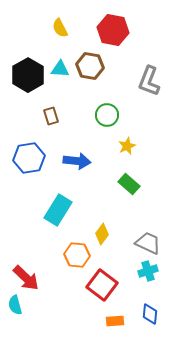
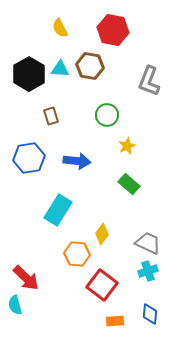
black hexagon: moved 1 px right, 1 px up
orange hexagon: moved 1 px up
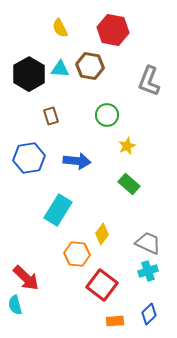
blue diamond: moved 1 px left; rotated 40 degrees clockwise
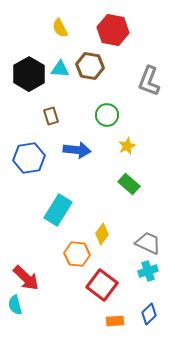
blue arrow: moved 11 px up
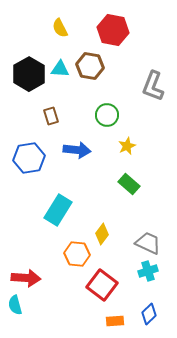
gray L-shape: moved 4 px right, 5 px down
red arrow: rotated 40 degrees counterclockwise
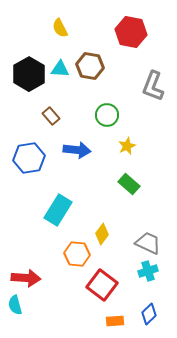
red hexagon: moved 18 px right, 2 px down
brown rectangle: rotated 24 degrees counterclockwise
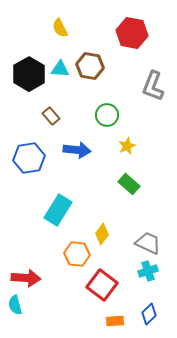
red hexagon: moved 1 px right, 1 px down
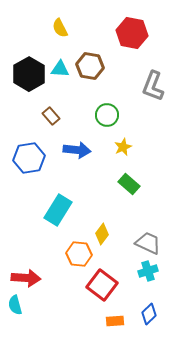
yellow star: moved 4 px left, 1 px down
orange hexagon: moved 2 px right
